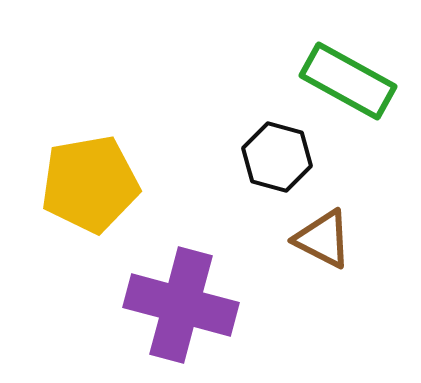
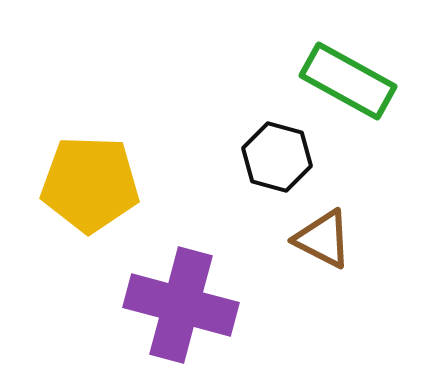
yellow pentagon: rotated 12 degrees clockwise
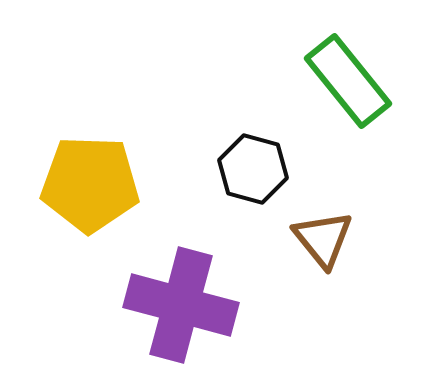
green rectangle: rotated 22 degrees clockwise
black hexagon: moved 24 px left, 12 px down
brown triangle: rotated 24 degrees clockwise
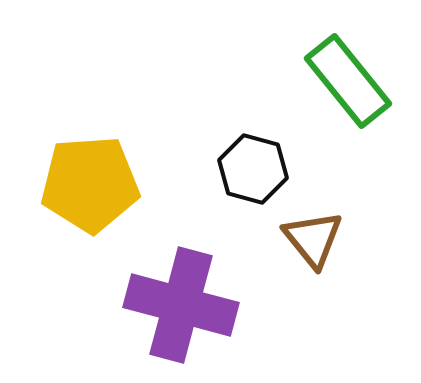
yellow pentagon: rotated 6 degrees counterclockwise
brown triangle: moved 10 px left
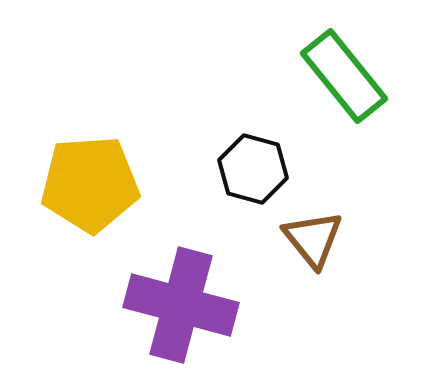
green rectangle: moved 4 px left, 5 px up
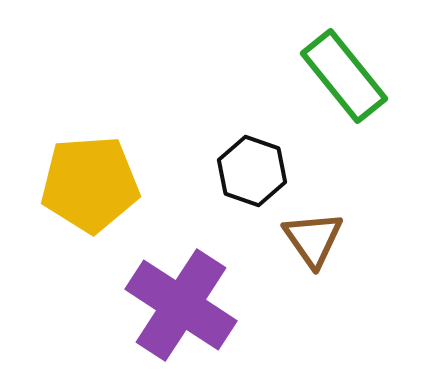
black hexagon: moved 1 px left, 2 px down; rotated 4 degrees clockwise
brown triangle: rotated 4 degrees clockwise
purple cross: rotated 18 degrees clockwise
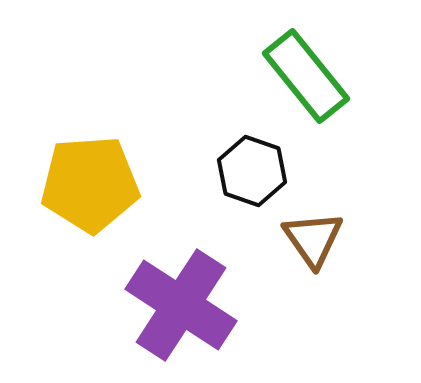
green rectangle: moved 38 px left
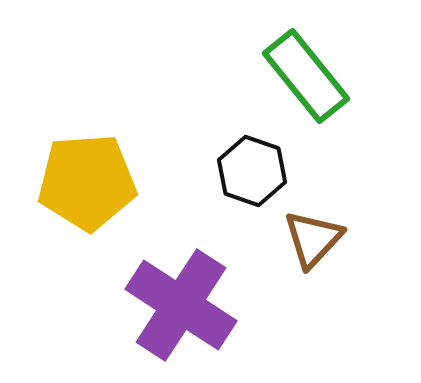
yellow pentagon: moved 3 px left, 2 px up
brown triangle: rotated 18 degrees clockwise
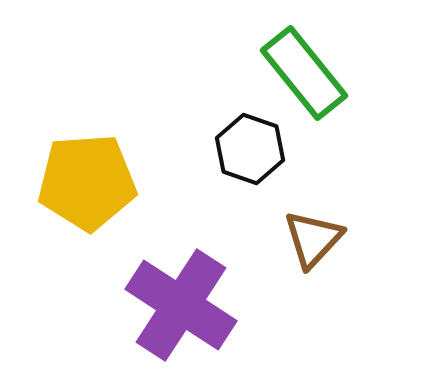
green rectangle: moved 2 px left, 3 px up
black hexagon: moved 2 px left, 22 px up
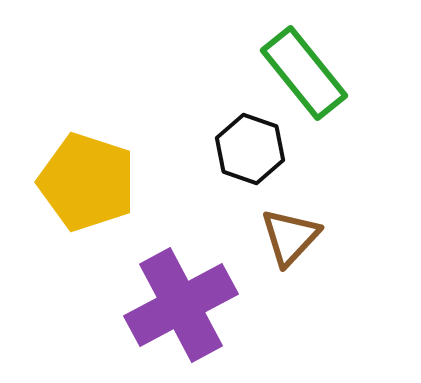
yellow pentagon: rotated 22 degrees clockwise
brown triangle: moved 23 px left, 2 px up
purple cross: rotated 29 degrees clockwise
